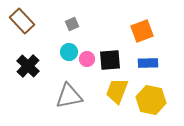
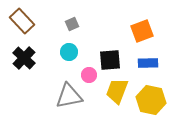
pink circle: moved 2 px right, 16 px down
black cross: moved 4 px left, 8 px up
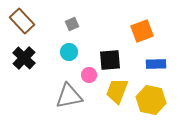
blue rectangle: moved 8 px right, 1 px down
